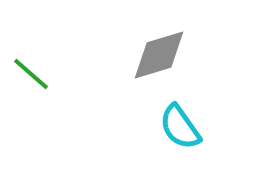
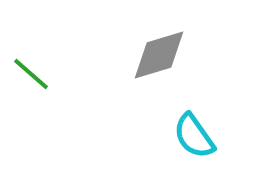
cyan semicircle: moved 14 px right, 9 px down
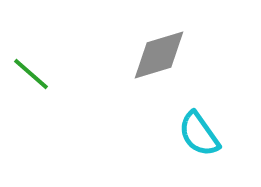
cyan semicircle: moved 5 px right, 2 px up
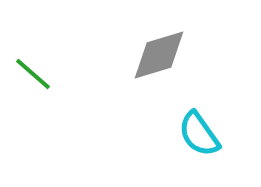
green line: moved 2 px right
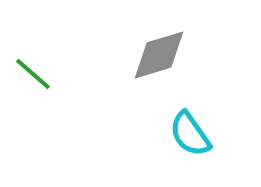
cyan semicircle: moved 9 px left
